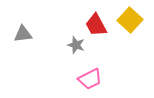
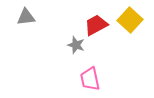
red trapezoid: rotated 90 degrees clockwise
gray triangle: moved 3 px right, 17 px up
pink trapezoid: rotated 105 degrees clockwise
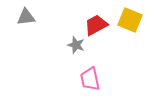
yellow square: rotated 20 degrees counterclockwise
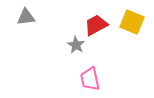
yellow square: moved 2 px right, 2 px down
gray star: rotated 12 degrees clockwise
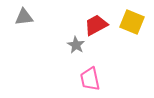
gray triangle: moved 2 px left
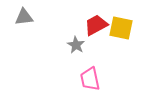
yellow square: moved 11 px left, 6 px down; rotated 10 degrees counterclockwise
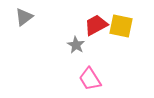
gray triangle: rotated 30 degrees counterclockwise
yellow square: moved 2 px up
pink trapezoid: rotated 20 degrees counterclockwise
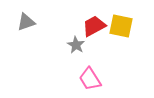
gray triangle: moved 2 px right, 5 px down; rotated 18 degrees clockwise
red trapezoid: moved 2 px left, 1 px down
